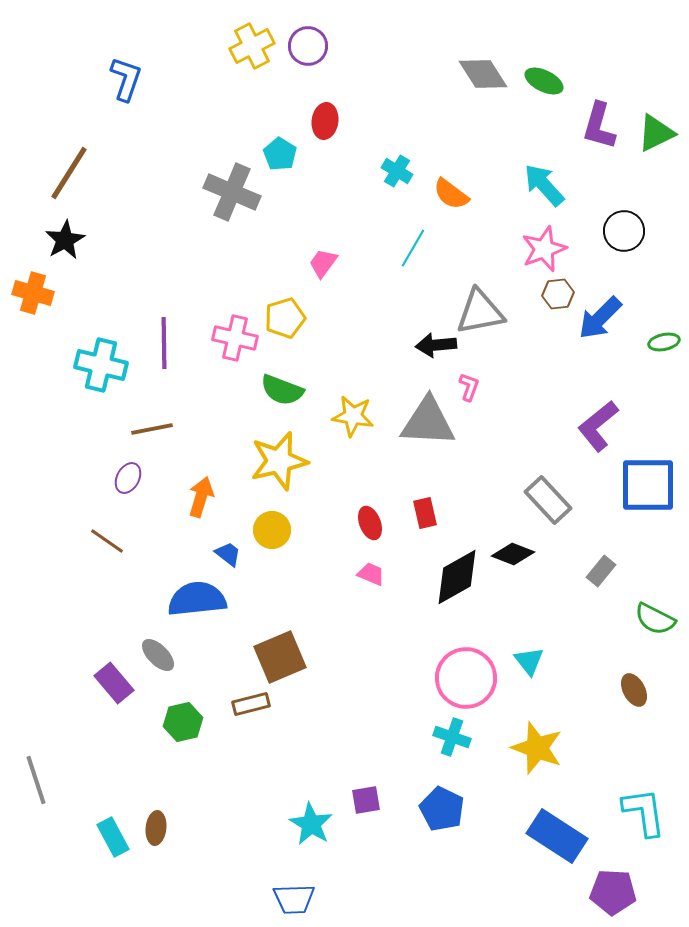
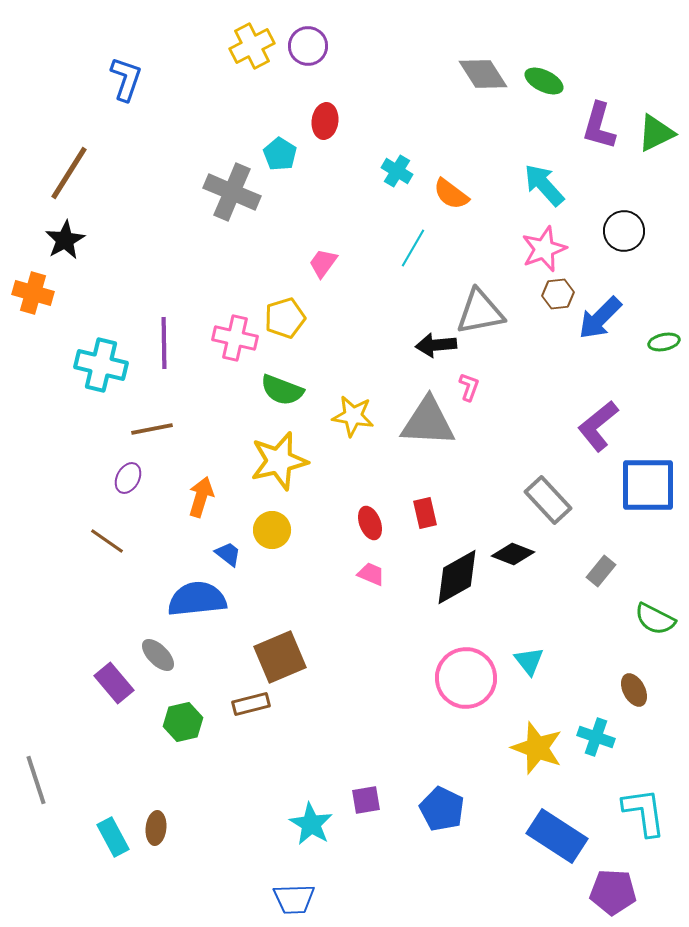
cyan cross at (452, 737): moved 144 px right
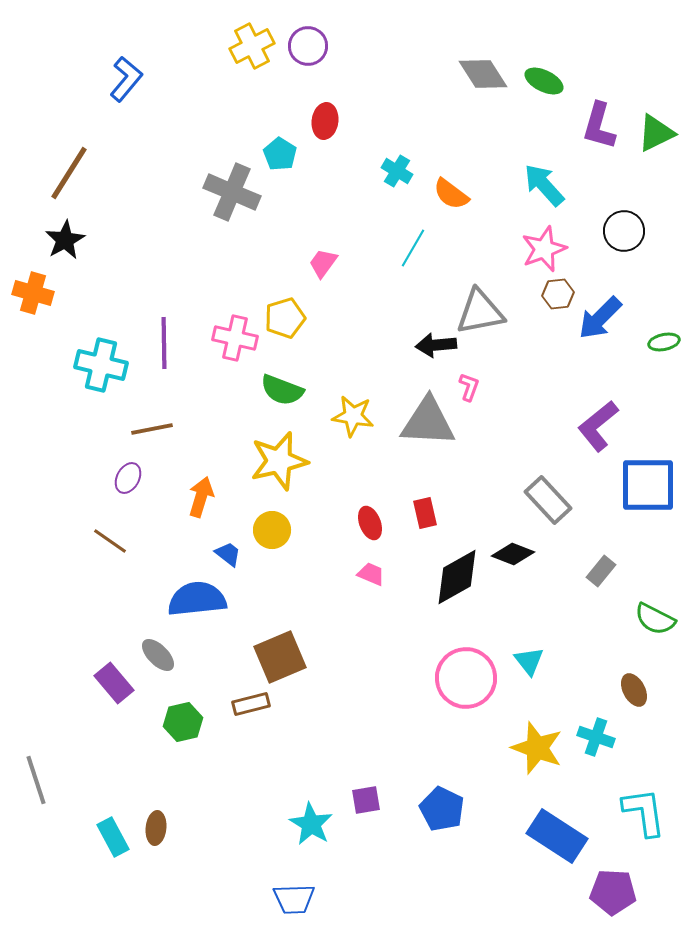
blue L-shape at (126, 79): rotated 21 degrees clockwise
brown line at (107, 541): moved 3 px right
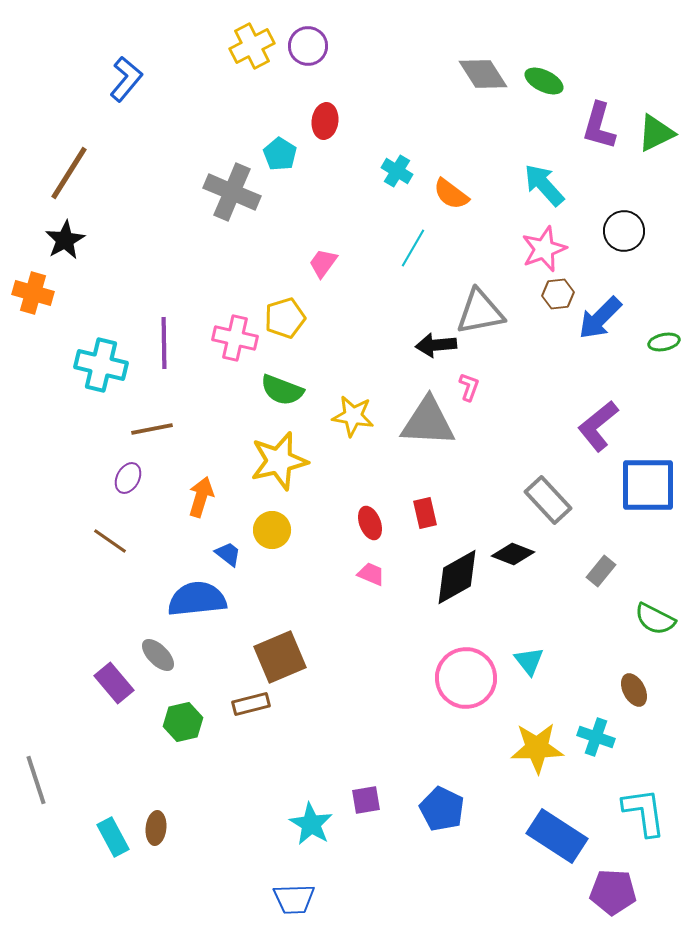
yellow star at (537, 748): rotated 22 degrees counterclockwise
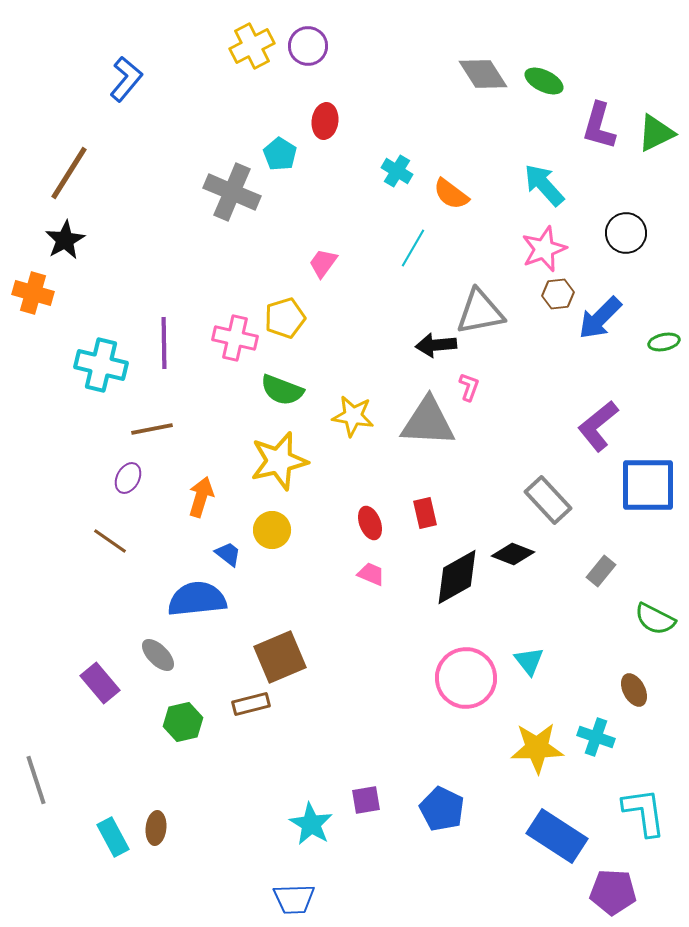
black circle at (624, 231): moved 2 px right, 2 px down
purple rectangle at (114, 683): moved 14 px left
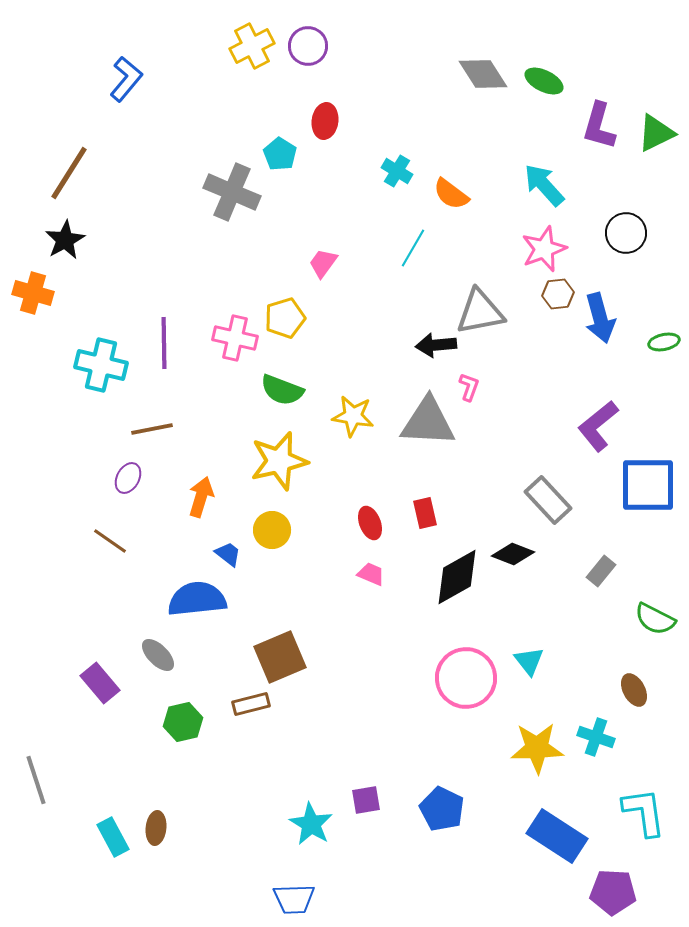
blue arrow at (600, 318): rotated 60 degrees counterclockwise
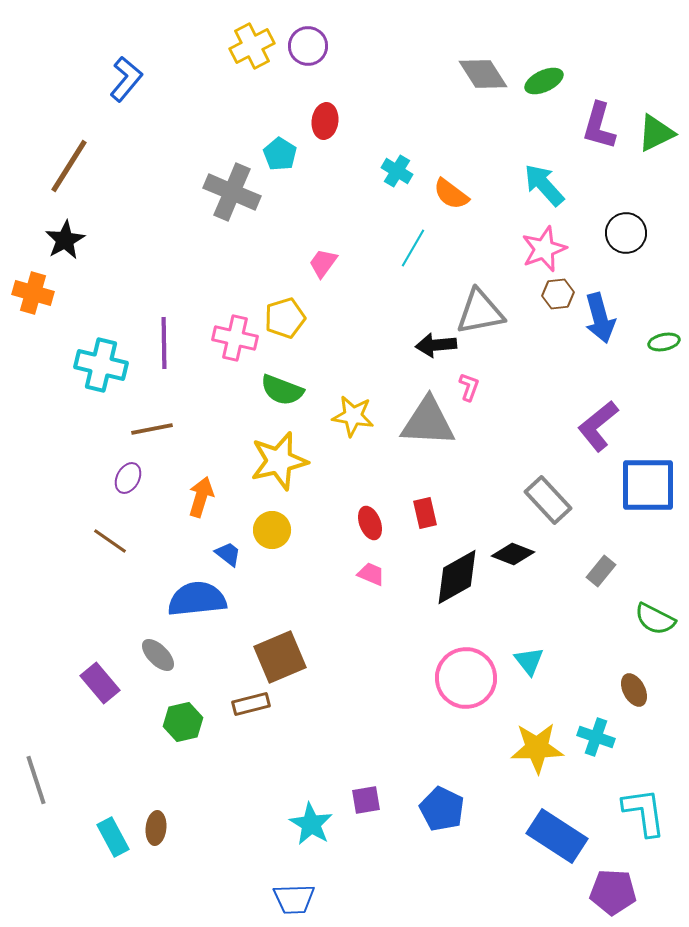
green ellipse at (544, 81): rotated 51 degrees counterclockwise
brown line at (69, 173): moved 7 px up
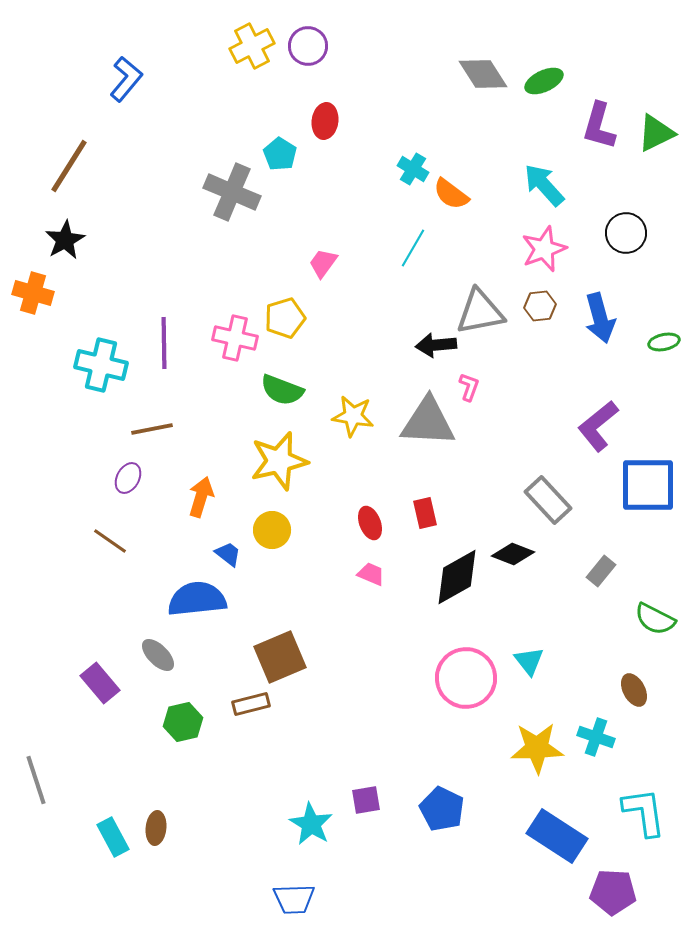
cyan cross at (397, 171): moved 16 px right, 2 px up
brown hexagon at (558, 294): moved 18 px left, 12 px down
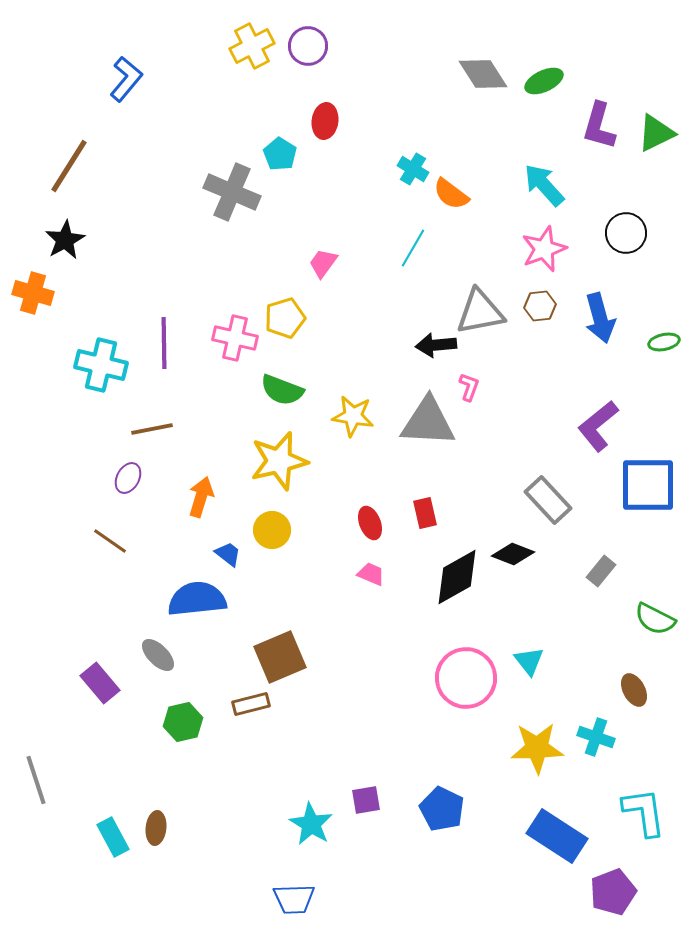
purple pentagon at (613, 892): rotated 24 degrees counterclockwise
